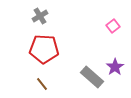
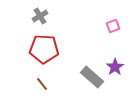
pink square: rotated 16 degrees clockwise
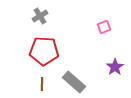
pink square: moved 9 px left, 1 px down
red pentagon: moved 2 px down
gray rectangle: moved 18 px left, 5 px down
brown line: rotated 40 degrees clockwise
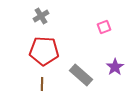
gray cross: moved 1 px right
gray rectangle: moved 7 px right, 7 px up
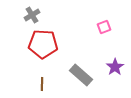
gray cross: moved 9 px left, 1 px up
red pentagon: moved 1 px left, 7 px up
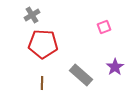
brown line: moved 1 px up
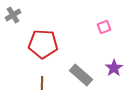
gray cross: moved 19 px left
purple star: moved 1 px left, 1 px down
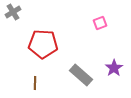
gray cross: moved 3 px up
pink square: moved 4 px left, 4 px up
brown line: moved 7 px left
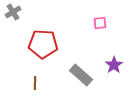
pink square: rotated 16 degrees clockwise
purple star: moved 3 px up
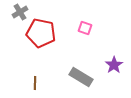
gray cross: moved 7 px right
pink square: moved 15 px left, 5 px down; rotated 24 degrees clockwise
red pentagon: moved 2 px left, 11 px up; rotated 8 degrees clockwise
gray rectangle: moved 2 px down; rotated 10 degrees counterclockwise
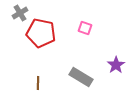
gray cross: moved 1 px down
purple star: moved 2 px right
brown line: moved 3 px right
